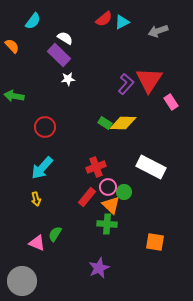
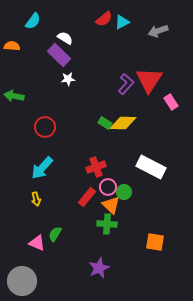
orange semicircle: rotated 42 degrees counterclockwise
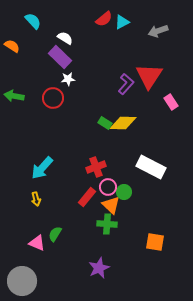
cyan semicircle: rotated 78 degrees counterclockwise
orange semicircle: rotated 28 degrees clockwise
purple rectangle: moved 1 px right, 2 px down
red triangle: moved 4 px up
red circle: moved 8 px right, 29 px up
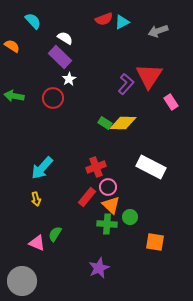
red semicircle: rotated 18 degrees clockwise
white star: moved 1 px right; rotated 24 degrees counterclockwise
green circle: moved 6 px right, 25 px down
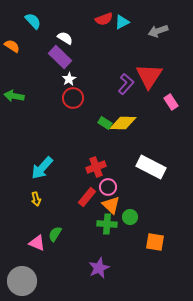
red circle: moved 20 px right
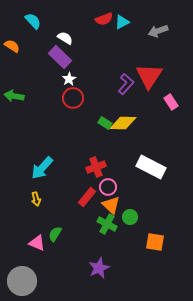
green cross: rotated 24 degrees clockwise
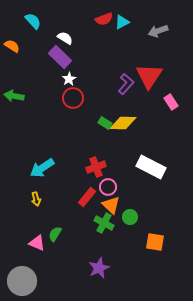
cyan arrow: rotated 15 degrees clockwise
green cross: moved 3 px left, 1 px up
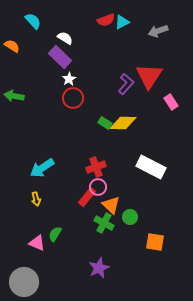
red semicircle: moved 2 px right, 1 px down
pink circle: moved 10 px left
gray circle: moved 2 px right, 1 px down
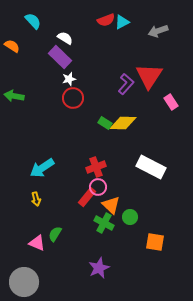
white star: rotated 16 degrees clockwise
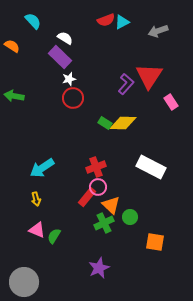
green cross: rotated 36 degrees clockwise
green semicircle: moved 1 px left, 2 px down
pink triangle: moved 13 px up
